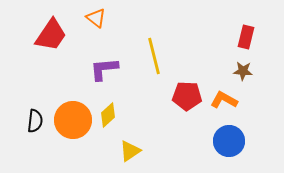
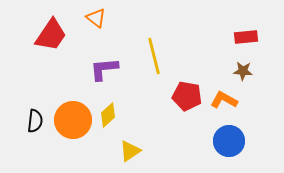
red rectangle: rotated 70 degrees clockwise
red pentagon: rotated 8 degrees clockwise
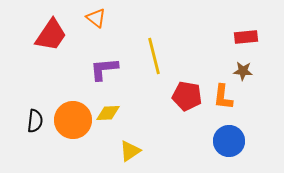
orange L-shape: moved 1 px left, 3 px up; rotated 112 degrees counterclockwise
yellow diamond: moved 2 px up; rotated 40 degrees clockwise
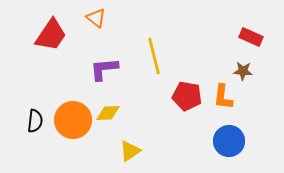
red rectangle: moved 5 px right; rotated 30 degrees clockwise
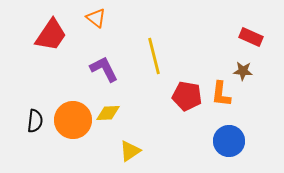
purple L-shape: rotated 68 degrees clockwise
orange L-shape: moved 2 px left, 3 px up
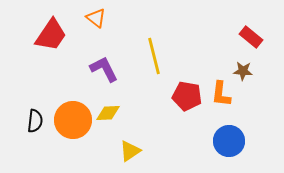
red rectangle: rotated 15 degrees clockwise
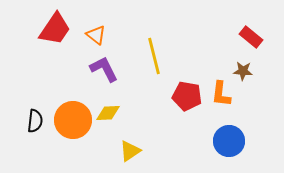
orange triangle: moved 17 px down
red trapezoid: moved 4 px right, 6 px up
